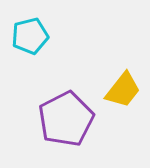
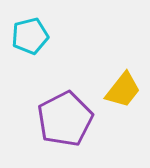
purple pentagon: moved 1 px left
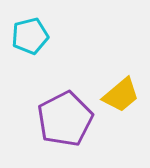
yellow trapezoid: moved 2 px left, 5 px down; rotated 12 degrees clockwise
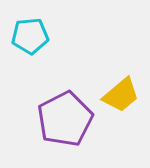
cyan pentagon: rotated 9 degrees clockwise
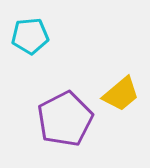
yellow trapezoid: moved 1 px up
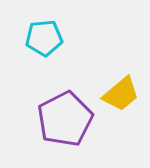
cyan pentagon: moved 14 px right, 2 px down
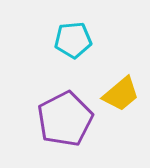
cyan pentagon: moved 29 px right, 2 px down
